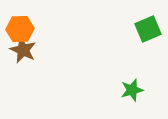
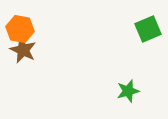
orange hexagon: rotated 12 degrees clockwise
green star: moved 4 px left, 1 px down
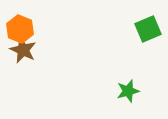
orange hexagon: rotated 12 degrees clockwise
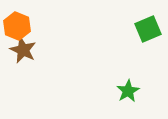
orange hexagon: moved 3 px left, 3 px up
green star: rotated 15 degrees counterclockwise
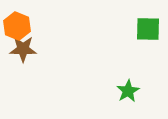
green square: rotated 24 degrees clockwise
brown star: moved 1 px up; rotated 24 degrees counterclockwise
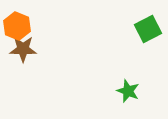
green square: rotated 28 degrees counterclockwise
green star: rotated 20 degrees counterclockwise
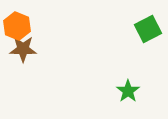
green star: rotated 15 degrees clockwise
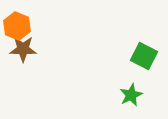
green square: moved 4 px left, 27 px down; rotated 36 degrees counterclockwise
green star: moved 3 px right, 4 px down; rotated 10 degrees clockwise
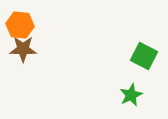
orange hexagon: moved 3 px right, 1 px up; rotated 16 degrees counterclockwise
